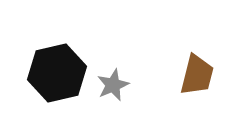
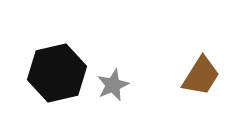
brown trapezoid: moved 4 px right, 1 px down; rotated 18 degrees clockwise
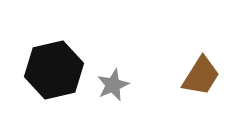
black hexagon: moved 3 px left, 3 px up
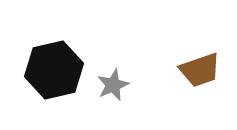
brown trapezoid: moved 1 px left, 6 px up; rotated 39 degrees clockwise
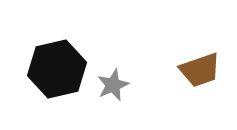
black hexagon: moved 3 px right, 1 px up
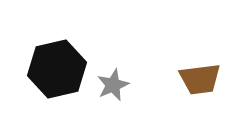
brown trapezoid: moved 9 px down; rotated 12 degrees clockwise
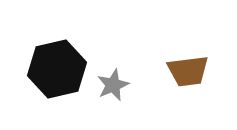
brown trapezoid: moved 12 px left, 8 px up
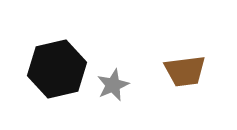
brown trapezoid: moved 3 px left
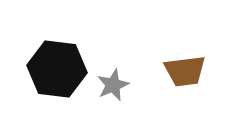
black hexagon: rotated 20 degrees clockwise
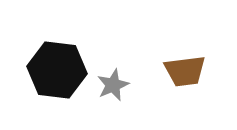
black hexagon: moved 1 px down
